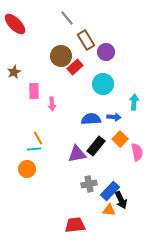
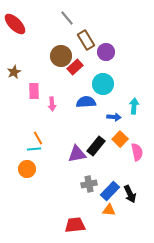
cyan arrow: moved 4 px down
blue semicircle: moved 5 px left, 17 px up
black arrow: moved 9 px right, 6 px up
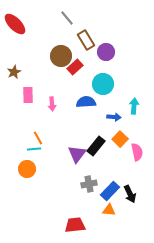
pink rectangle: moved 6 px left, 4 px down
purple triangle: rotated 42 degrees counterclockwise
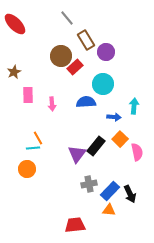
cyan line: moved 1 px left, 1 px up
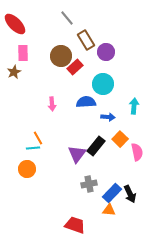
pink rectangle: moved 5 px left, 42 px up
blue arrow: moved 6 px left
blue rectangle: moved 2 px right, 2 px down
red trapezoid: rotated 25 degrees clockwise
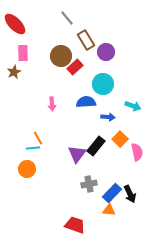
cyan arrow: moved 1 px left; rotated 105 degrees clockwise
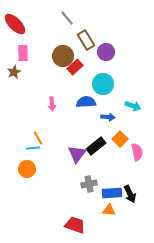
brown circle: moved 2 px right
black rectangle: rotated 12 degrees clockwise
blue rectangle: rotated 42 degrees clockwise
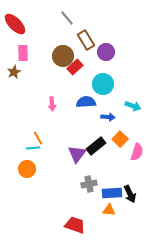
pink semicircle: rotated 30 degrees clockwise
